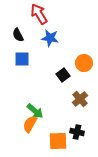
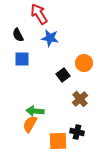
green arrow: rotated 144 degrees clockwise
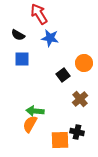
black semicircle: rotated 32 degrees counterclockwise
orange square: moved 2 px right, 1 px up
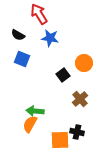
blue square: rotated 21 degrees clockwise
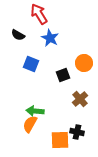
blue star: rotated 18 degrees clockwise
blue square: moved 9 px right, 5 px down
black square: rotated 16 degrees clockwise
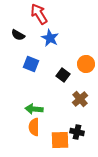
orange circle: moved 2 px right, 1 px down
black square: rotated 32 degrees counterclockwise
green arrow: moved 1 px left, 2 px up
orange semicircle: moved 4 px right, 3 px down; rotated 30 degrees counterclockwise
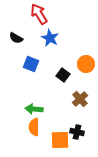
black semicircle: moved 2 px left, 3 px down
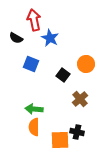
red arrow: moved 5 px left, 6 px down; rotated 20 degrees clockwise
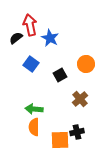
red arrow: moved 4 px left, 5 px down
black semicircle: rotated 112 degrees clockwise
blue square: rotated 14 degrees clockwise
black square: moved 3 px left; rotated 24 degrees clockwise
black cross: rotated 24 degrees counterclockwise
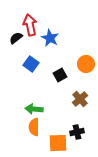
orange square: moved 2 px left, 3 px down
